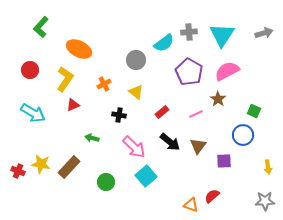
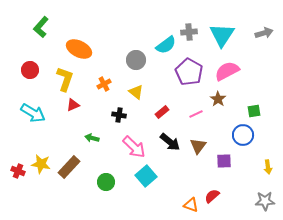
cyan semicircle: moved 2 px right, 2 px down
yellow L-shape: rotated 15 degrees counterclockwise
green square: rotated 32 degrees counterclockwise
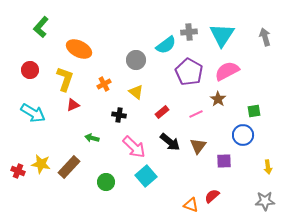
gray arrow: moved 1 px right, 4 px down; rotated 90 degrees counterclockwise
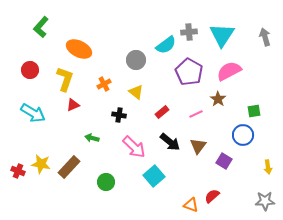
pink semicircle: moved 2 px right
purple square: rotated 35 degrees clockwise
cyan square: moved 8 px right
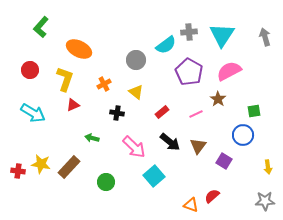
black cross: moved 2 px left, 2 px up
red cross: rotated 16 degrees counterclockwise
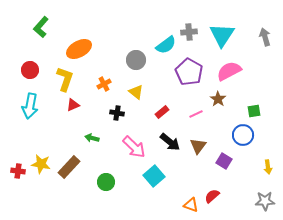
orange ellipse: rotated 55 degrees counterclockwise
cyan arrow: moved 3 px left, 7 px up; rotated 70 degrees clockwise
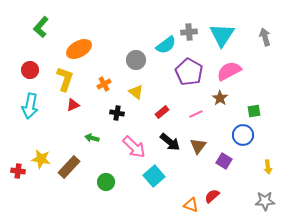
brown star: moved 2 px right, 1 px up
yellow star: moved 5 px up
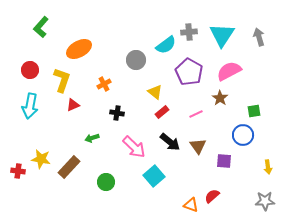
gray arrow: moved 6 px left
yellow L-shape: moved 3 px left, 1 px down
yellow triangle: moved 19 px right
green arrow: rotated 32 degrees counterclockwise
brown triangle: rotated 12 degrees counterclockwise
purple square: rotated 28 degrees counterclockwise
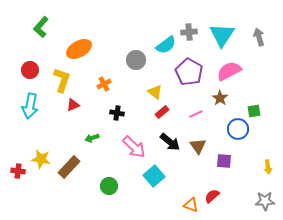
blue circle: moved 5 px left, 6 px up
green circle: moved 3 px right, 4 px down
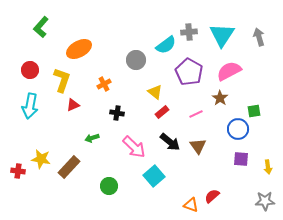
purple square: moved 17 px right, 2 px up
